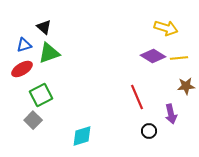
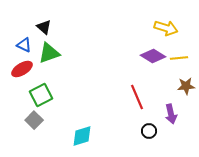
blue triangle: rotated 42 degrees clockwise
gray square: moved 1 px right
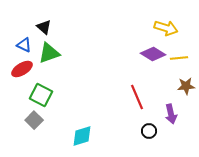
purple diamond: moved 2 px up
green square: rotated 35 degrees counterclockwise
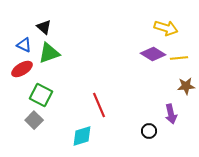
red line: moved 38 px left, 8 px down
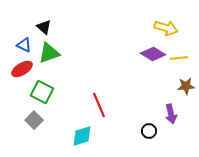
green square: moved 1 px right, 3 px up
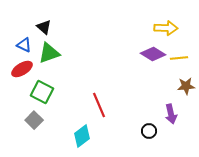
yellow arrow: rotated 15 degrees counterclockwise
cyan diamond: rotated 20 degrees counterclockwise
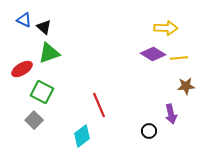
blue triangle: moved 25 px up
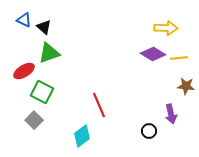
red ellipse: moved 2 px right, 2 px down
brown star: rotated 12 degrees clockwise
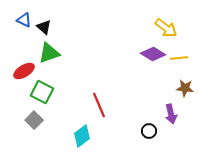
yellow arrow: rotated 35 degrees clockwise
brown star: moved 1 px left, 2 px down
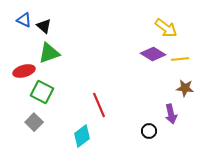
black triangle: moved 1 px up
yellow line: moved 1 px right, 1 px down
red ellipse: rotated 15 degrees clockwise
gray square: moved 2 px down
